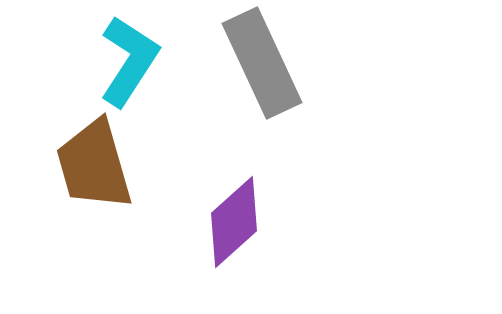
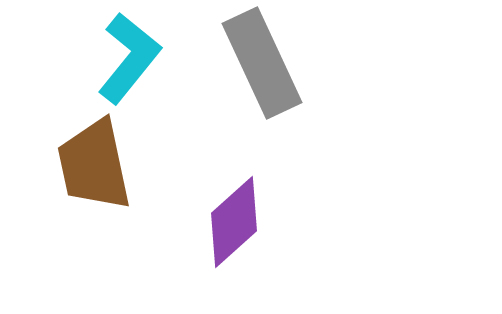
cyan L-shape: moved 3 px up; rotated 6 degrees clockwise
brown trapezoid: rotated 4 degrees clockwise
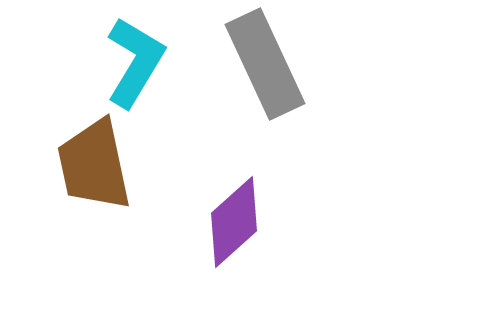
cyan L-shape: moved 6 px right, 4 px down; rotated 8 degrees counterclockwise
gray rectangle: moved 3 px right, 1 px down
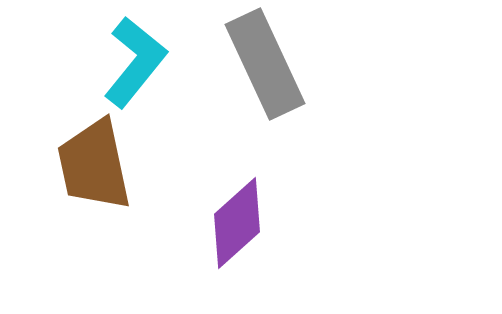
cyan L-shape: rotated 8 degrees clockwise
purple diamond: moved 3 px right, 1 px down
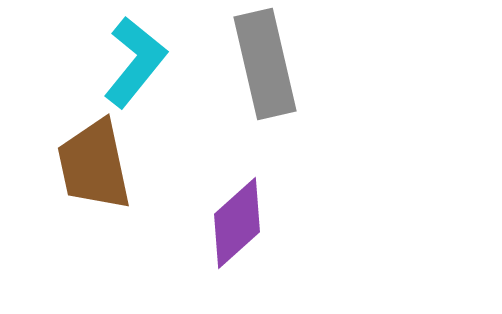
gray rectangle: rotated 12 degrees clockwise
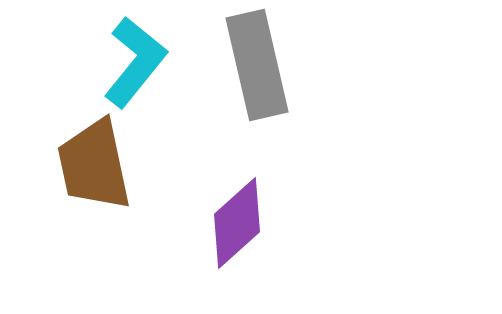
gray rectangle: moved 8 px left, 1 px down
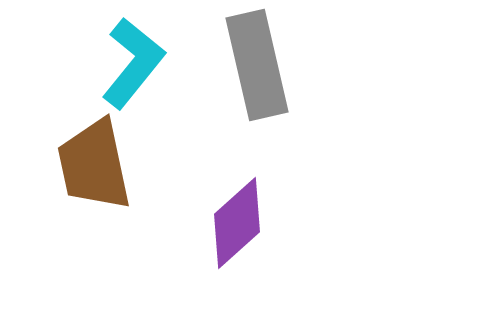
cyan L-shape: moved 2 px left, 1 px down
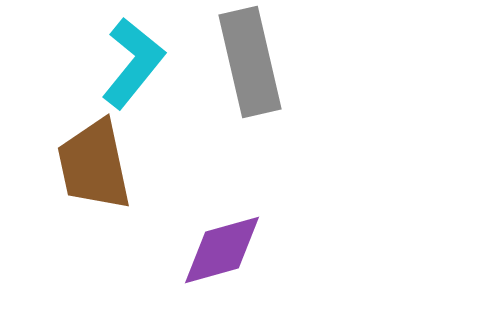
gray rectangle: moved 7 px left, 3 px up
purple diamond: moved 15 px left, 27 px down; rotated 26 degrees clockwise
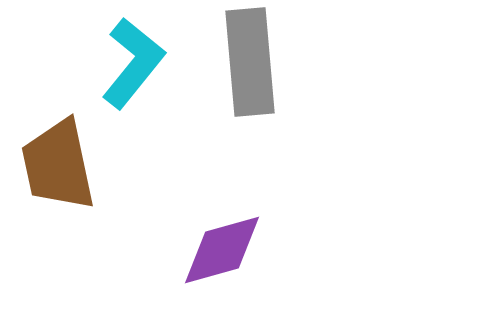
gray rectangle: rotated 8 degrees clockwise
brown trapezoid: moved 36 px left
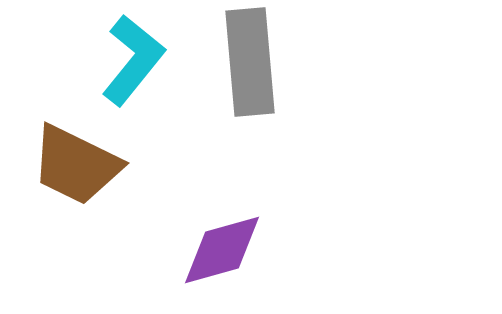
cyan L-shape: moved 3 px up
brown trapezoid: moved 18 px right; rotated 52 degrees counterclockwise
